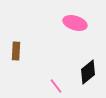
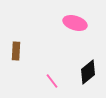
pink line: moved 4 px left, 5 px up
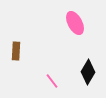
pink ellipse: rotated 45 degrees clockwise
black diamond: rotated 20 degrees counterclockwise
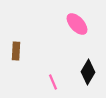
pink ellipse: moved 2 px right, 1 px down; rotated 15 degrees counterclockwise
pink line: moved 1 px right, 1 px down; rotated 14 degrees clockwise
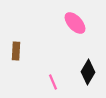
pink ellipse: moved 2 px left, 1 px up
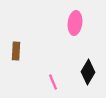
pink ellipse: rotated 50 degrees clockwise
